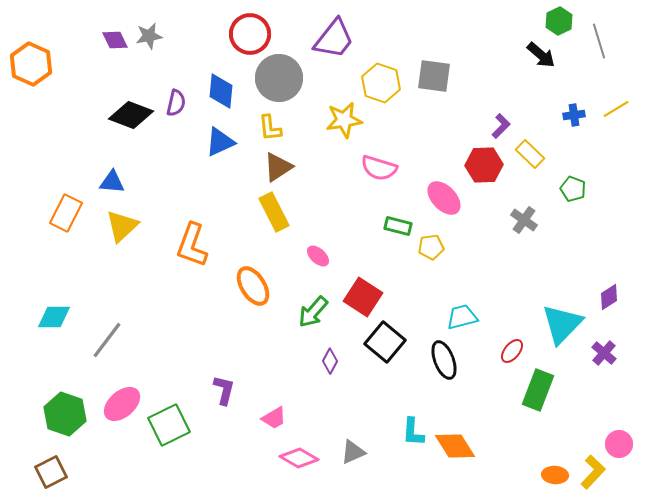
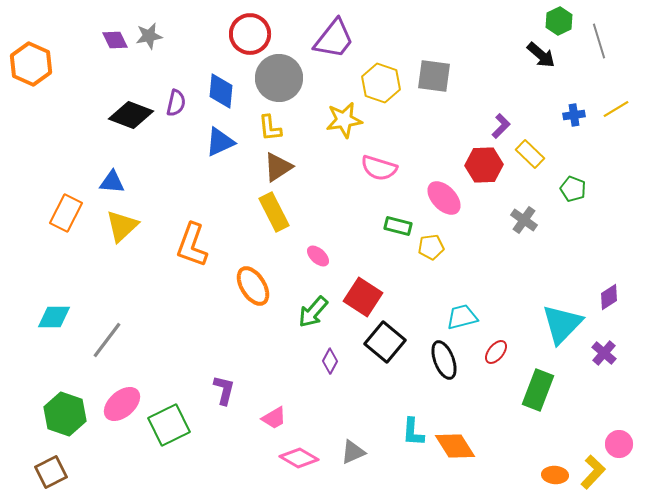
red ellipse at (512, 351): moved 16 px left, 1 px down
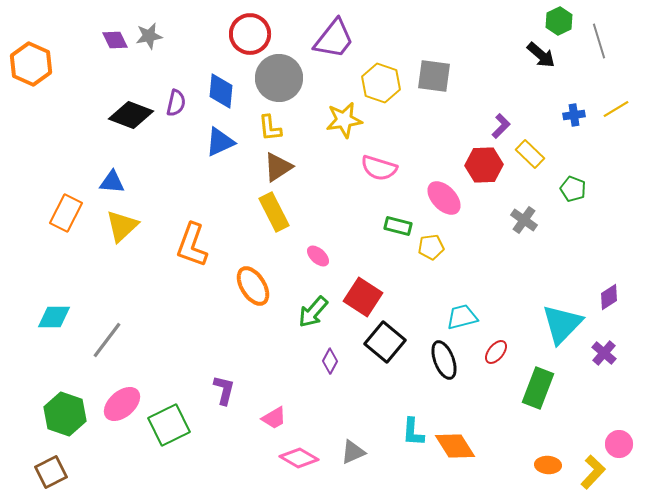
green rectangle at (538, 390): moved 2 px up
orange ellipse at (555, 475): moved 7 px left, 10 px up
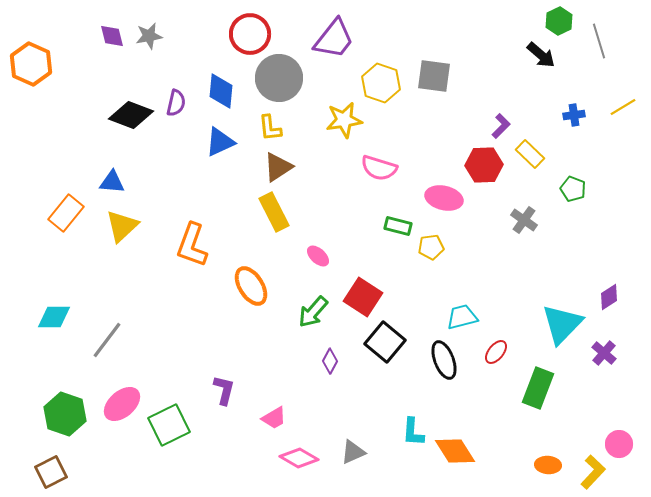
purple diamond at (115, 40): moved 3 px left, 4 px up; rotated 12 degrees clockwise
yellow line at (616, 109): moved 7 px right, 2 px up
pink ellipse at (444, 198): rotated 33 degrees counterclockwise
orange rectangle at (66, 213): rotated 12 degrees clockwise
orange ellipse at (253, 286): moved 2 px left
orange diamond at (455, 446): moved 5 px down
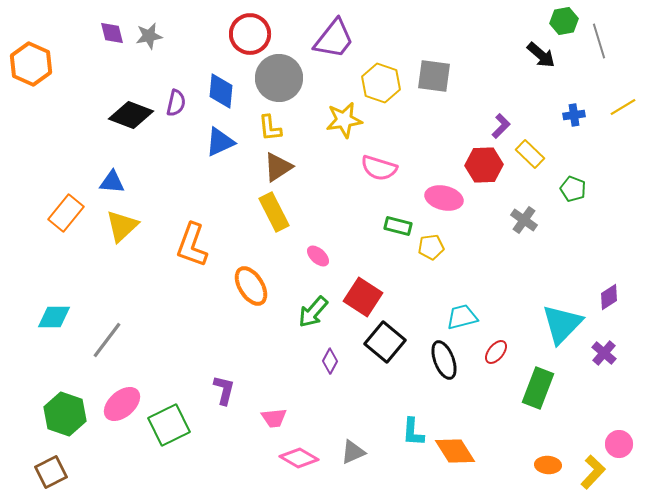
green hexagon at (559, 21): moved 5 px right; rotated 16 degrees clockwise
purple diamond at (112, 36): moved 3 px up
pink trapezoid at (274, 418): rotated 24 degrees clockwise
